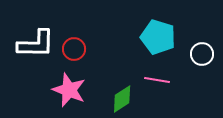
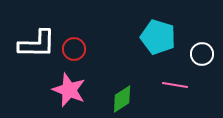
white L-shape: moved 1 px right
pink line: moved 18 px right, 5 px down
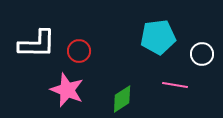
cyan pentagon: rotated 24 degrees counterclockwise
red circle: moved 5 px right, 2 px down
pink star: moved 2 px left
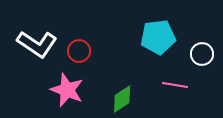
white L-shape: rotated 33 degrees clockwise
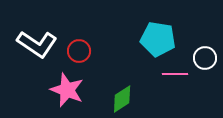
cyan pentagon: moved 2 px down; rotated 16 degrees clockwise
white circle: moved 3 px right, 4 px down
pink line: moved 11 px up; rotated 10 degrees counterclockwise
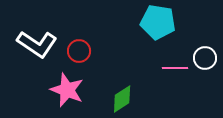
cyan pentagon: moved 17 px up
pink line: moved 6 px up
